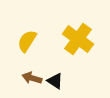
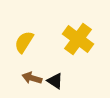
yellow semicircle: moved 3 px left, 1 px down
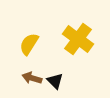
yellow semicircle: moved 5 px right, 2 px down
black triangle: rotated 12 degrees clockwise
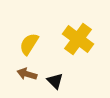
brown arrow: moved 5 px left, 4 px up
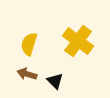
yellow cross: moved 2 px down
yellow semicircle: rotated 15 degrees counterclockwise
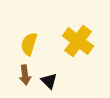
brown arrow: moved 2 px left, 1 px down; rotated 114 degrees counterclockwise
black triangle: moved 6 px left
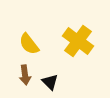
yellow semicircle: rotated 55 degrees counterclockwise
black triangle: moved 1 px right, 1 px down
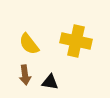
yellow cross: moved 2 px left; rotated 24 degrees counterclockwise
black triangle: rotated 36 degrees counterclockwise
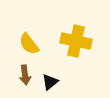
black triangle: rotated 48 degrees counterclockwise
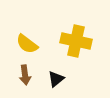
yellow semicircle: moved 2 px left; rotated 15 degrees counterclockwise
black triangle: moved 6 px right, 3 px up
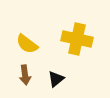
yellow cross: moved 1 px right, 2 px up
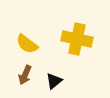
brown arrow: rotated 30 degrees clockwise
black triangle: moved 2 px left, 2 px down
